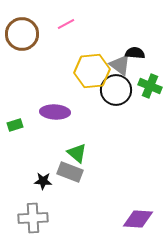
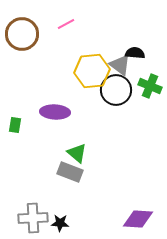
green rectangle: rotated 63 degrees counterclockwise
black star: moved 17 px right, 42 px down
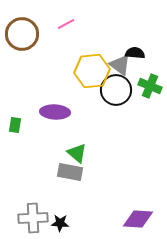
gray rectangle: rotated 10 degrees counterclockwise
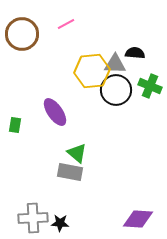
gray triangle: moved 5 px left, 1 px up; rotated 35 degrees counterclockwise
purple ellipse: rotated 52 degrees clockwise
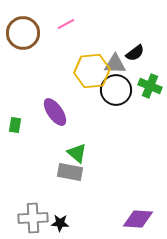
brown circle: moved 1 px right, 1 px up
black semicircle: rotated 138 degrees clockwise
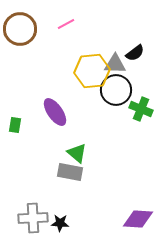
brown circle: moved 3 px left, 4 px up
green cross: moved 9 px left, 23 px down
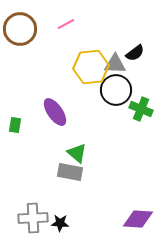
yellow hexagon: moved 1 px left, 4 px up
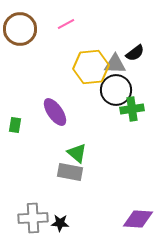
green cross: moved 9 px left; rotated 30 degrees counterclockwise
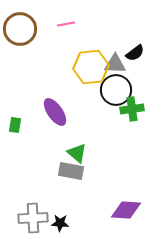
pink line: rotated 18 degrees clockwise
gray rectangle: moved 1 px right, 1 px up
purple diamond: moved 12 px left, 9 px up
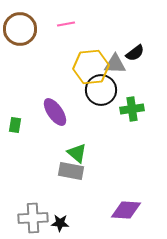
black circle: moved 15 px left
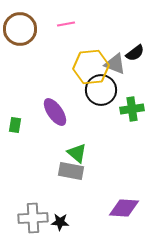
gray triangle: rotated 20 degrees clockwise
purple diamond: moved 2 px left, 2 px up
black star: moved 1 px up
